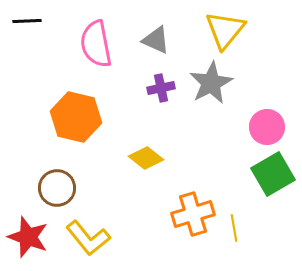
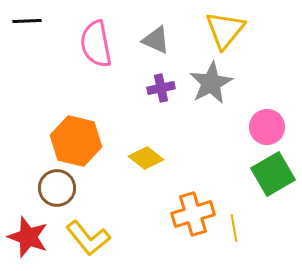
orange hexagon: moved 24 px down
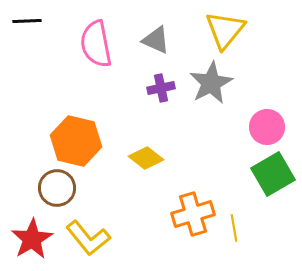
red star: moved 4 px right, 2 px down; rotated 21 degrees clockwise
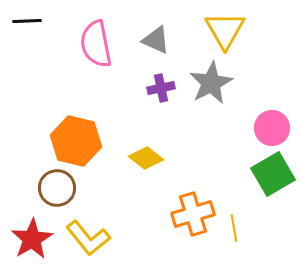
yellow triangle: rotated 9 degrees counterclockwise
pink circle: moved 5 px right, 1 px down
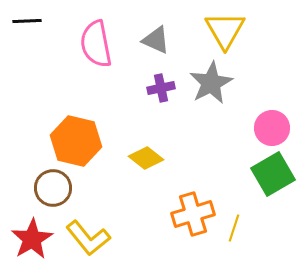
brown circle: moved 4 px left
yellow line: rotated 28 degrees clockwise
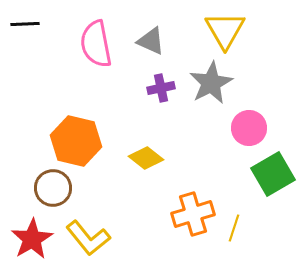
black line: moved 2 px left, 3 px down
gray triangle: moved 5 px left, 1 px down
pink circle: moved 23 px left
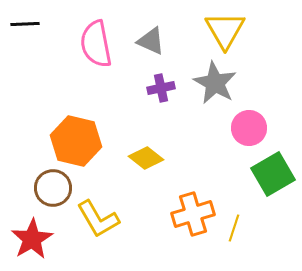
gray star: moved 4 px right; rotated 15 degrees counterclockwise
yellow L-shape: moved 10 px right, 19 px up; rotated 9 degrees clockwise
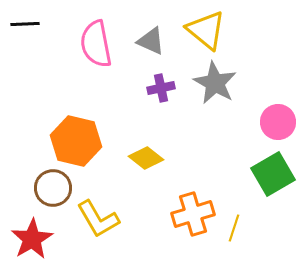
yellow triangle: moved 19 px left; rotated 21 degrees counterclockwise
pink circle: moved 29 px right, 6 px up
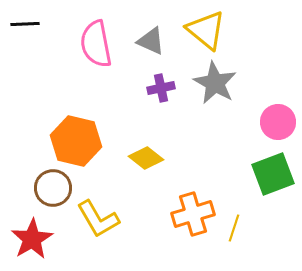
green square: rotated 9 degrees clockwise
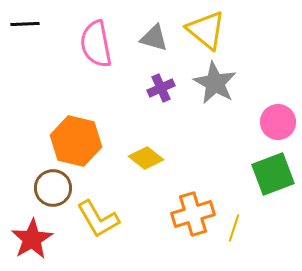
gray triangle: moved 3 px right, 3 px up; rotated 8 degrees counterclockwise
purple cross: rotated 12 degrees counterclockwise
